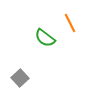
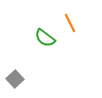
gray square: moved 5 px left, 1 px down
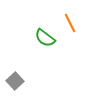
gray square: moved 2 px down
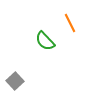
green semicircle: moved 3 px down; rotated 10 degrees clockwise
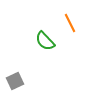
gray square: rotated 18 degrees clockwise
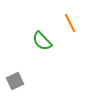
green semicircle: moved 3 px left
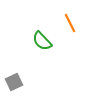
gray square: moved 1 px left, 1 px down
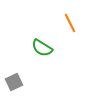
green semicircle: moved 7 px down; rotated 15 degrees counterclockwise
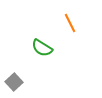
gray square: rotated 18 degrees counterclockwise
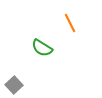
gray square: moved 3 px down
